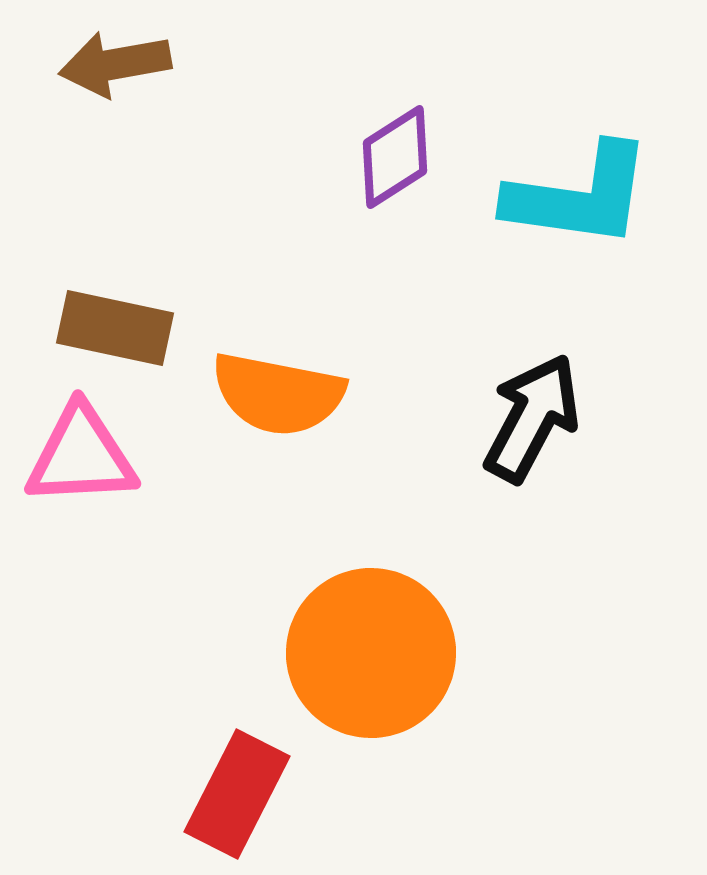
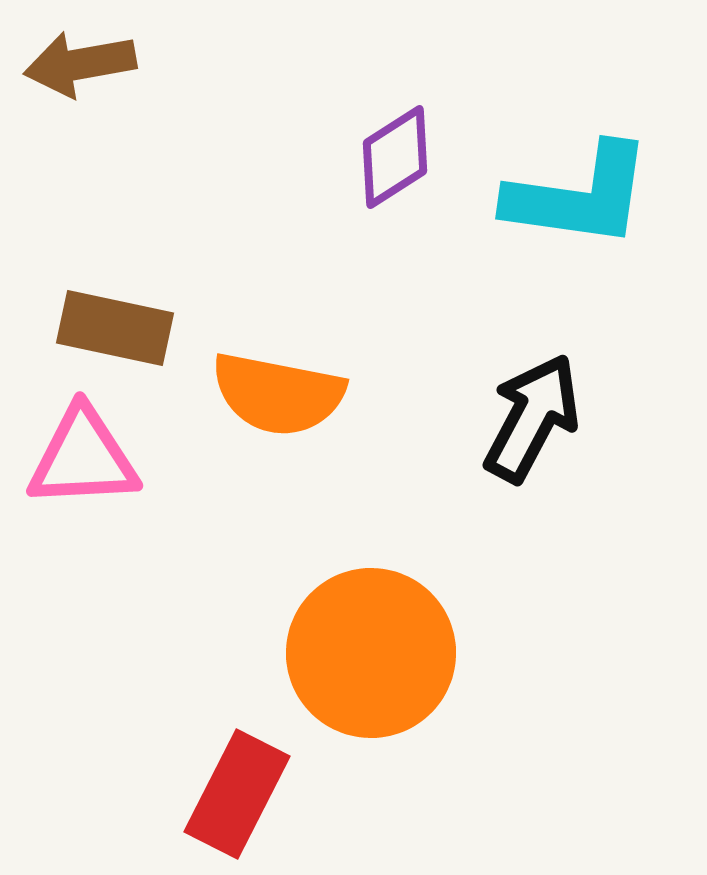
brown arrow: moved 35 px left
pink triangle: moved 2 px right, 2 px down
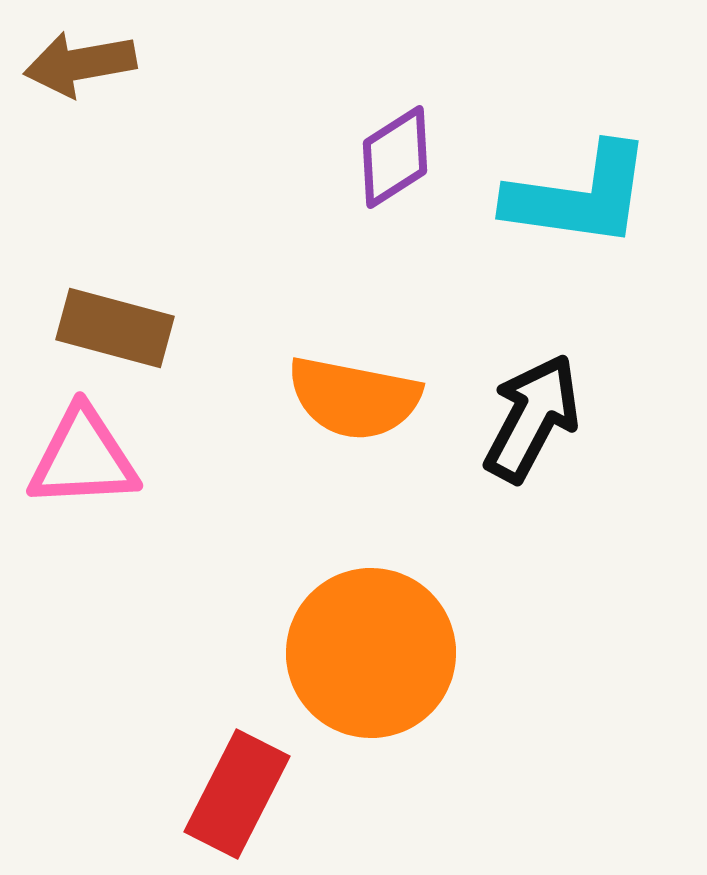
brown rectangle: rotated 3 degrees clockwise
orange semicircle: moved 76 px right, 4 px down
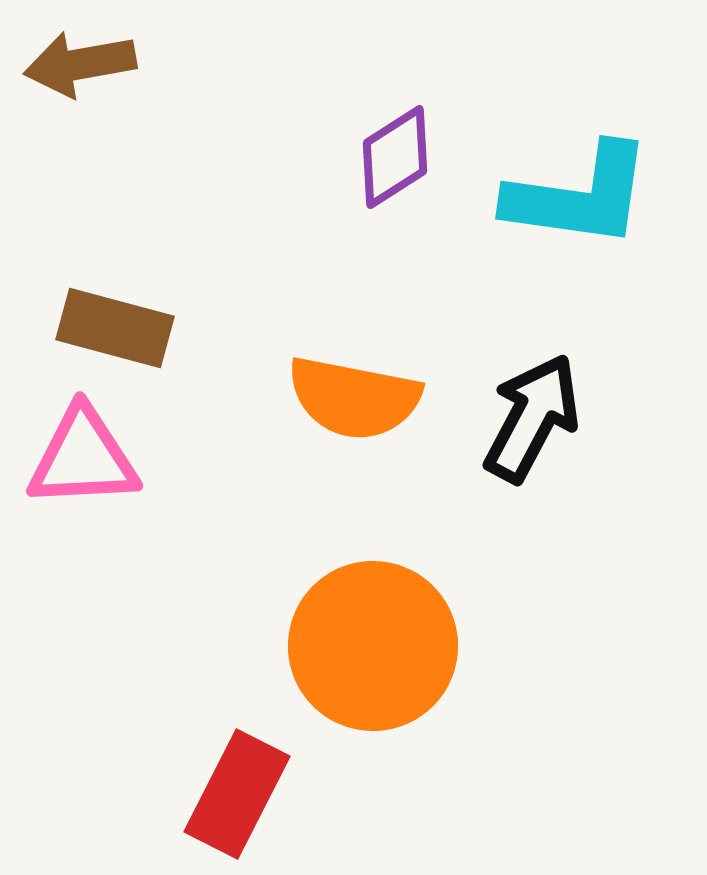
orange circle: moved 2 px right, 7 px up
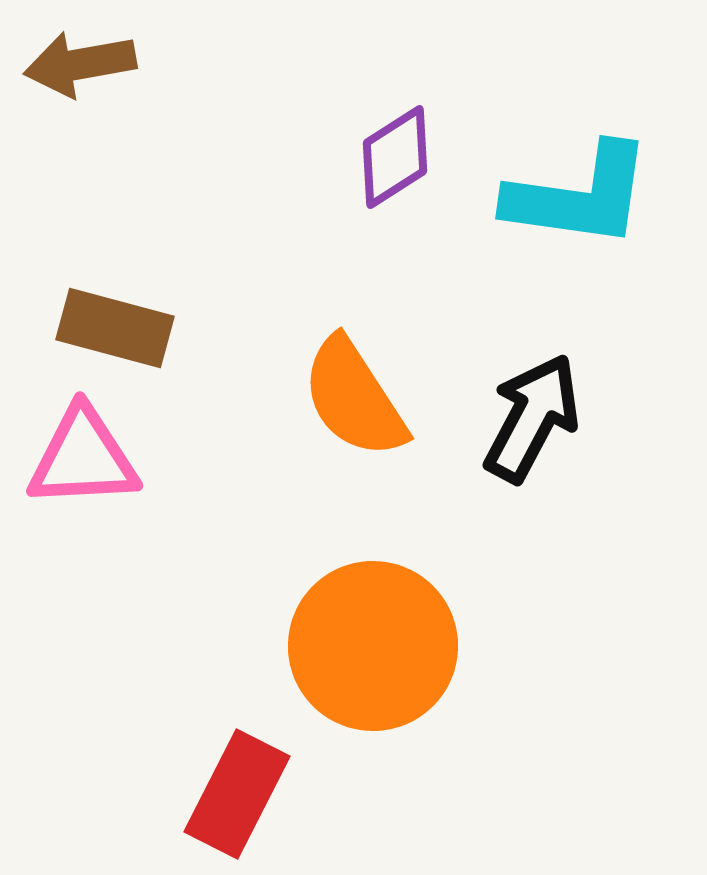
orange semicircle: rotated 46 degrees clockwise
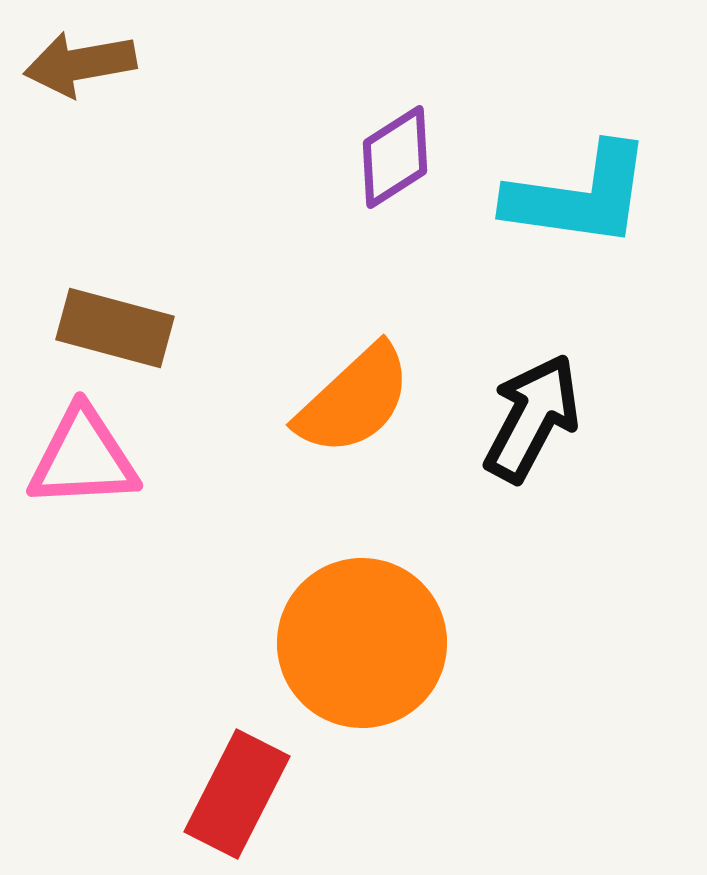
orange semicircle: moved 2 px down; rotated 100 degrees counterclockwise
orange circle: moved 11 px left, 3 px up
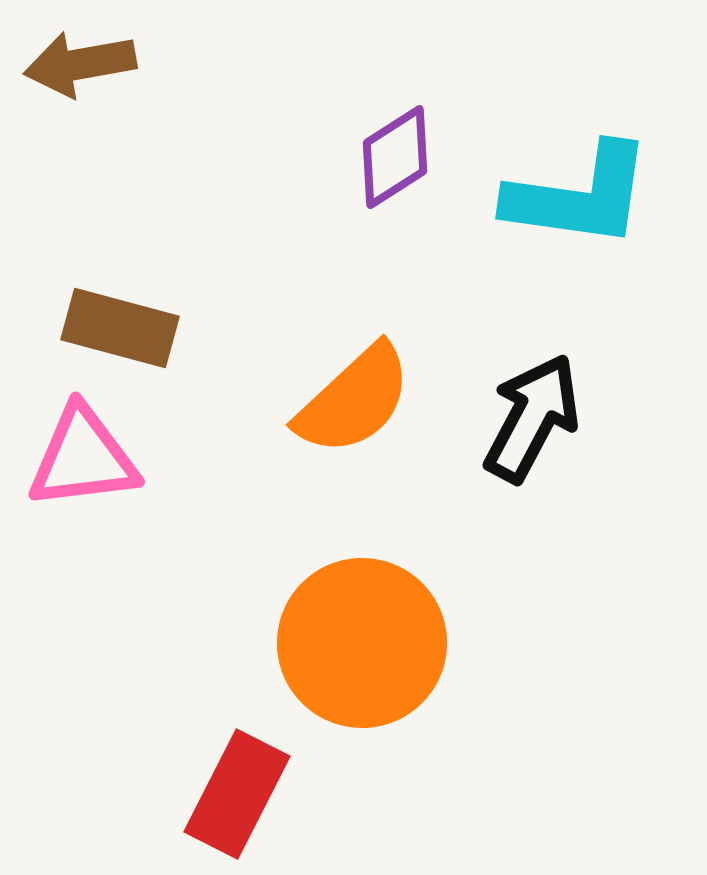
brown rectangle: moved 5 px right
pink triangle: rotated 4 degrees counterclockwise
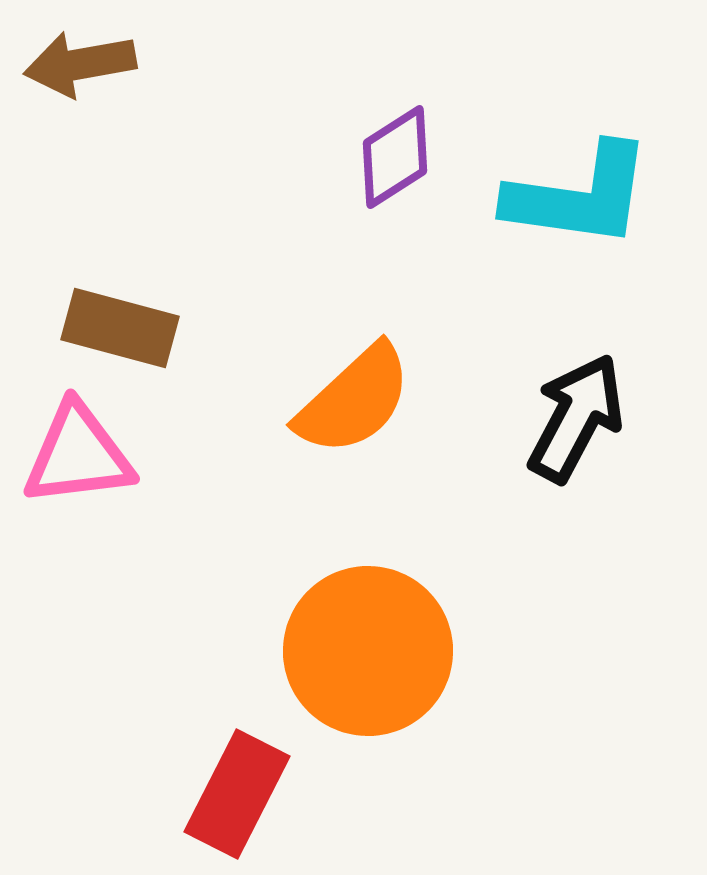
black arrow: moved 44 px right
pink triangle: moved 5 px left, 3 px up
orange circle: moved 6 px right, 8 px down
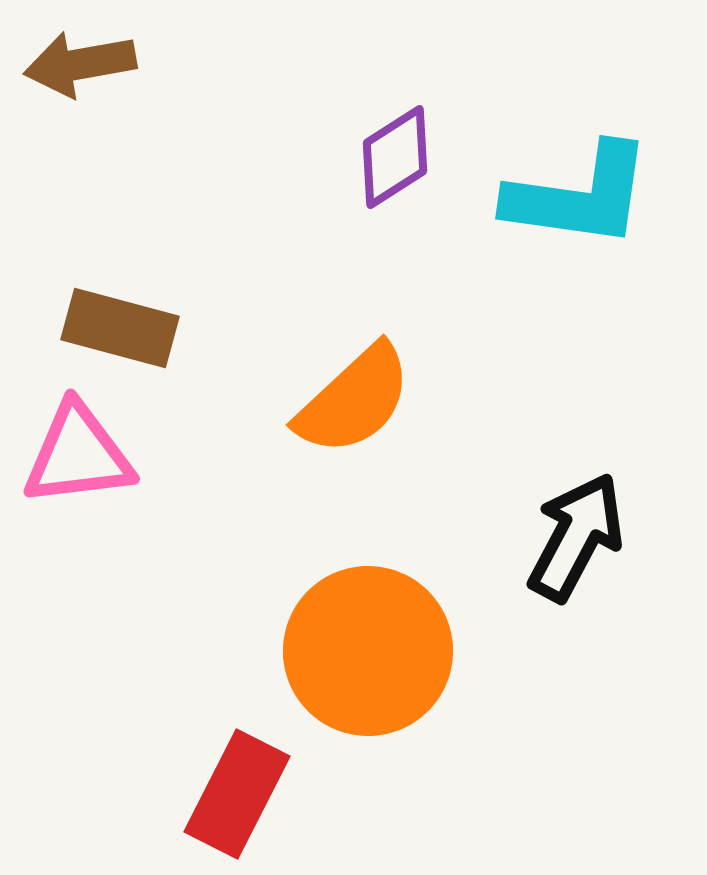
black arrow: moved 119 px down
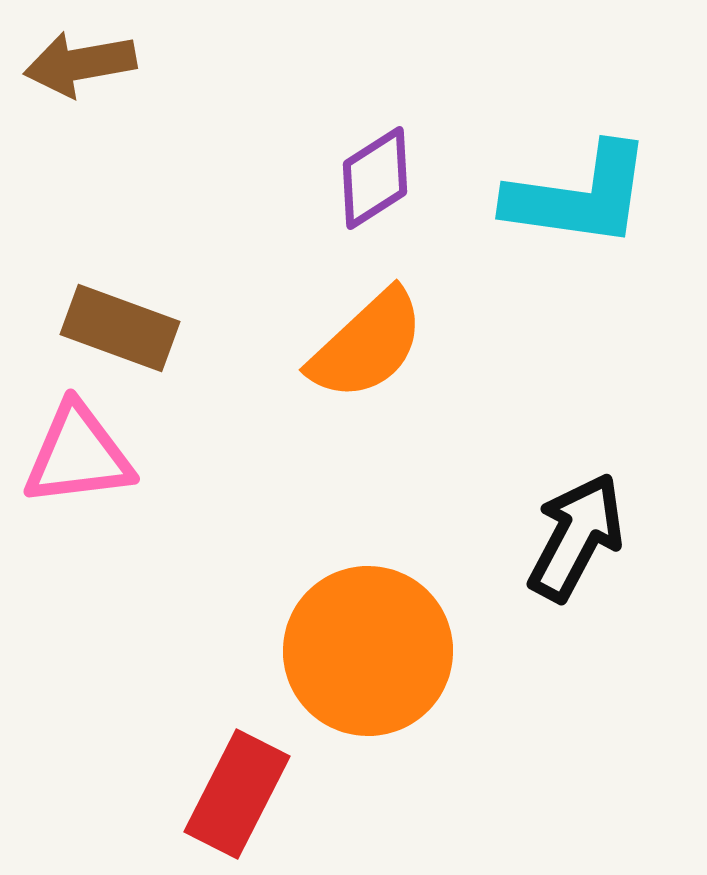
purple diamond: moved 20 px left, 21 px down
brown rectangle: rotated 5 degrees clockwise
orange semicircle: moved 13 px right, 55 px up
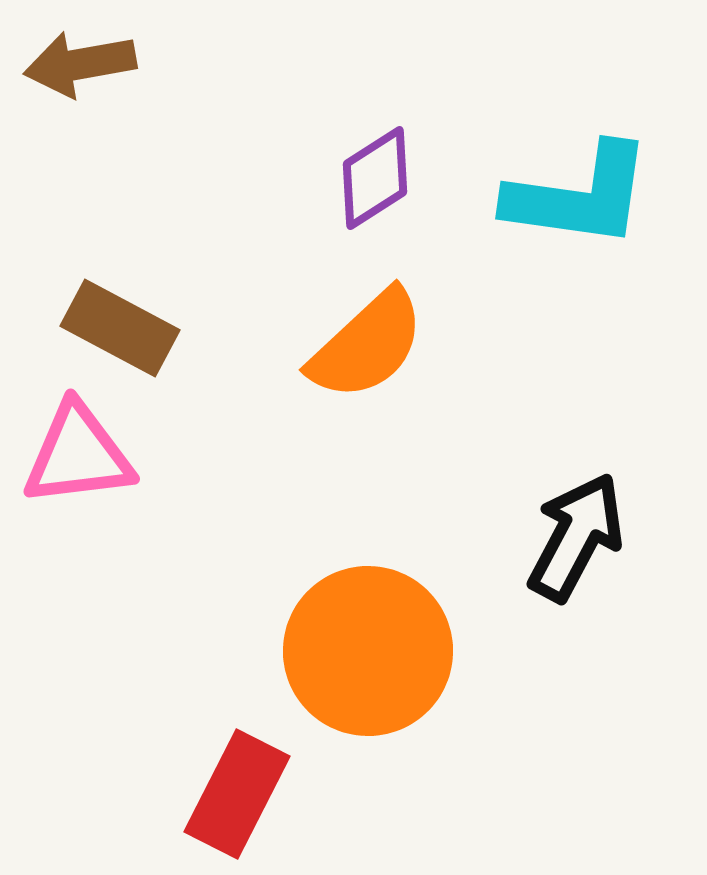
brown rectangle: rotated 8 degrees clockwise
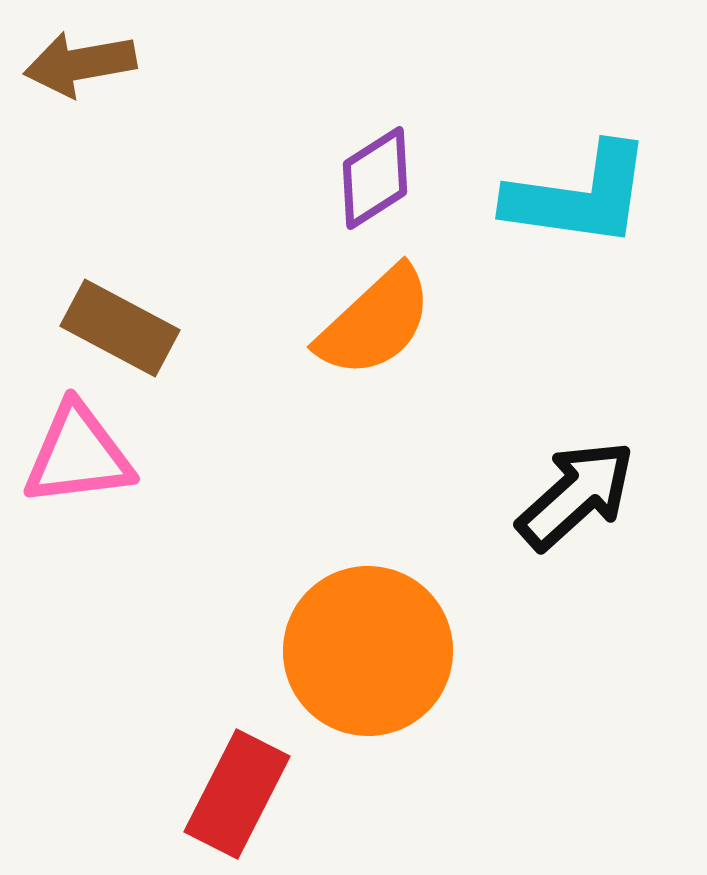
orange semicircle: moved 8 px right, 23 px up
black arrow: moved 42 px up; rotated 20 degrees clockwise
